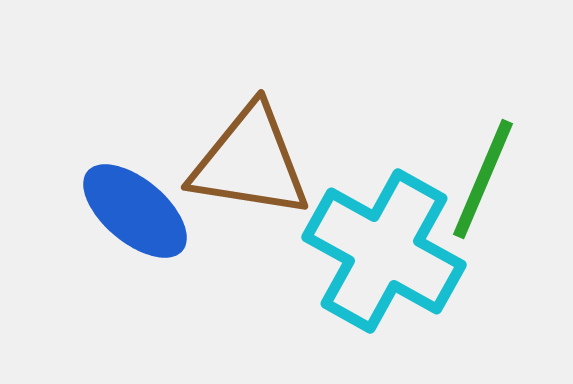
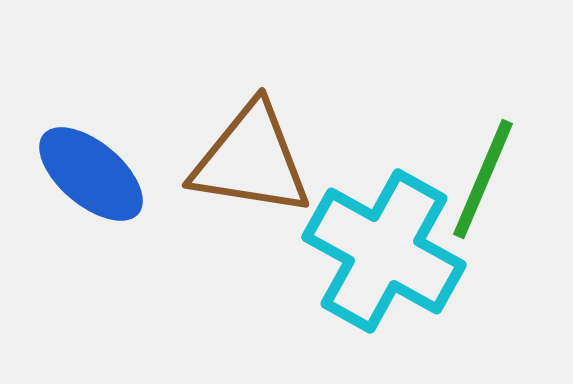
brown triangle: moved 1 px right, 2 px up
blue ellipse: moved 44 px left, 37 px up
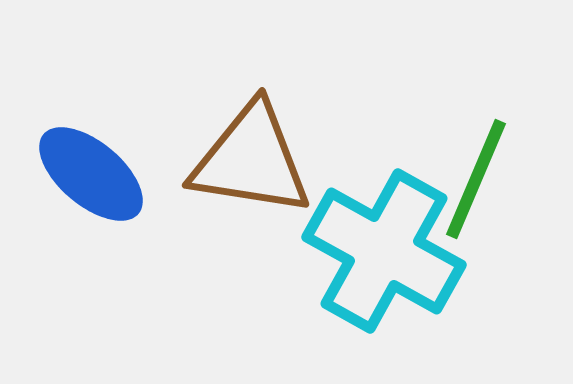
green line: moved 7 px left
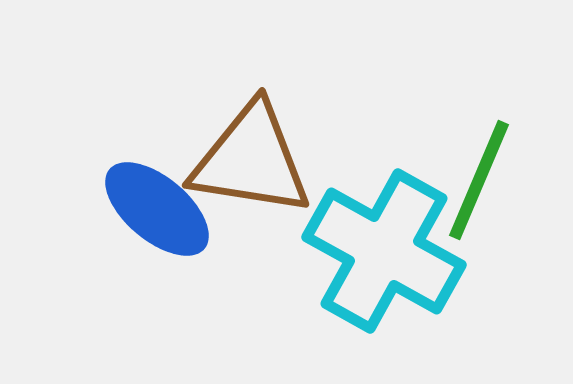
blue ellipse: moved 66 px right, 35 px down
green line: moved 3 px right, 1 px down
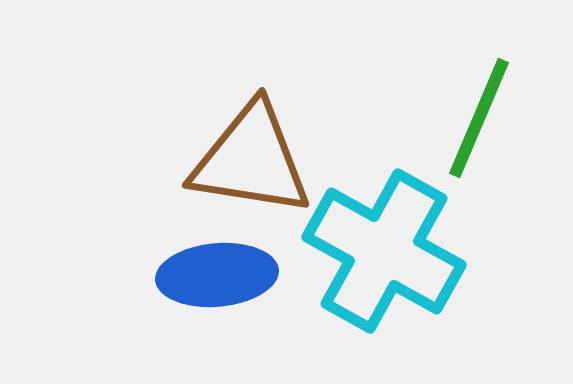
green line: moved 62 px up
blue ellipse: moved 60 px right, 66 px down; rotated 45 degrees counterclockwise
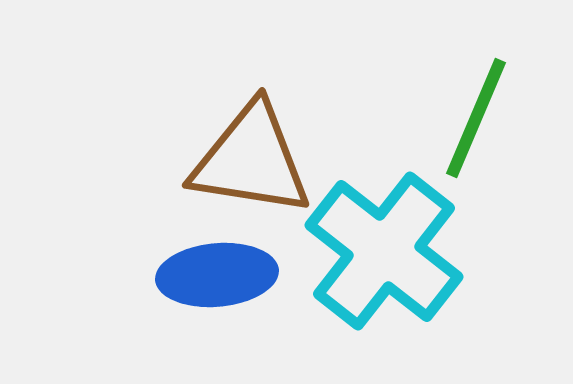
green line: moved 3 px left
cyan cross: rotated 9 degrees clockwise
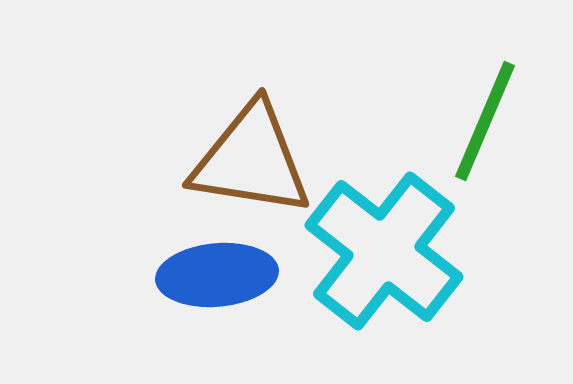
green line: moved 9 px right, 3 px down
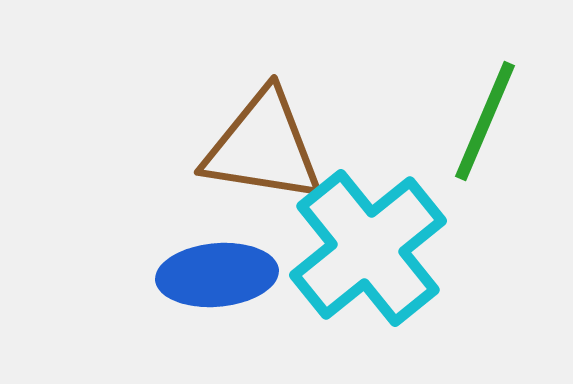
brown triangle: moved 12 px right, 13 px up
cyan cross: moved 16 px left, 3 px up; rotated 13 degrees clockwise
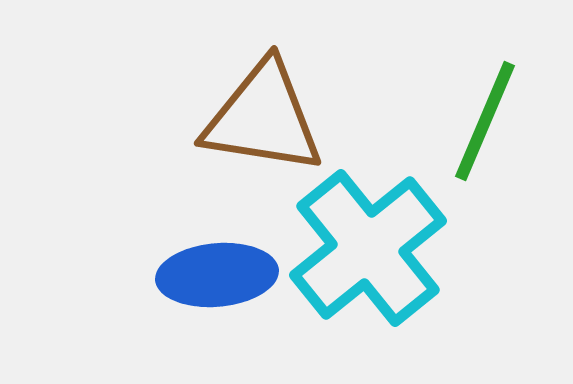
brown triangle: moved 29 px up
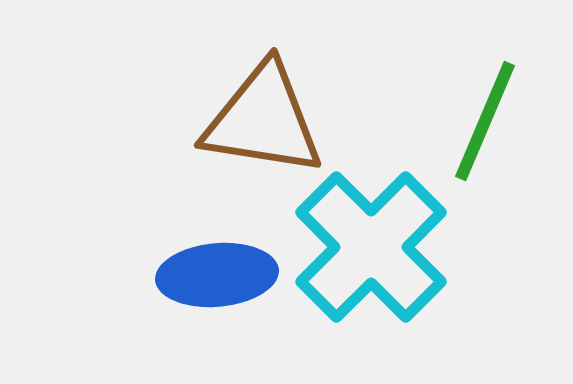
brown triangle: moved 2 px down
cyan cross: moved 3 px right, 1 px up; rotated 6 degrees counterclockwise
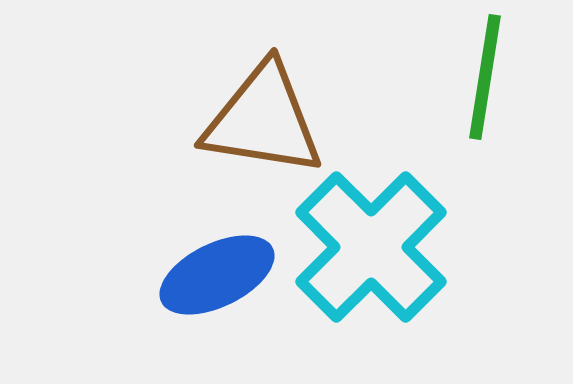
green line: moved 44 px up; rotated 14 degrees counterclockwise
blue ellipse: rotated 21 degrees counterclockwise
